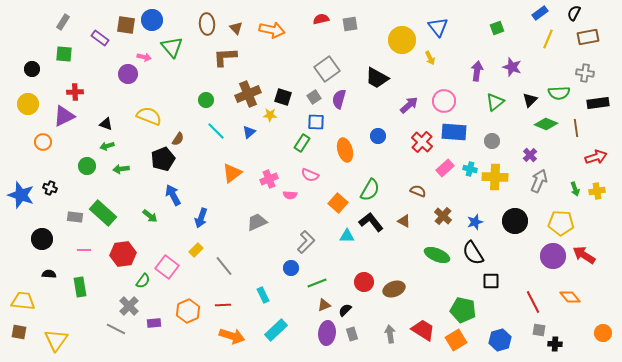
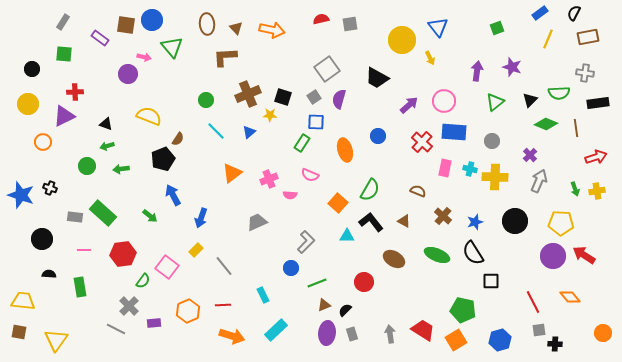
pink rectangle at (445, 168): rotated 36 degrees counterclockwise
brown ellipse at (394, 289): moved 30 px up; rotated 50 degrees clockwise
gray square at (539, 330): rotated 16 degrees counterclockwise
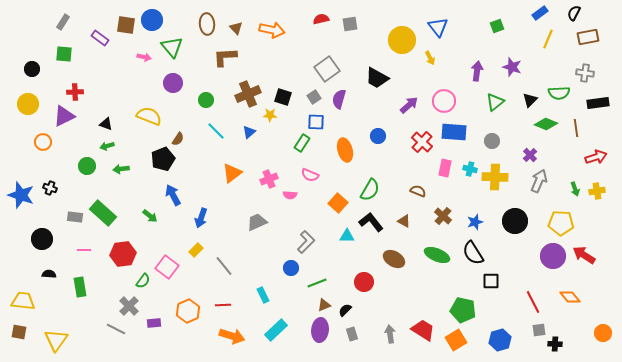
green square at (497, 28): moved 2 px up
purple circle at (128, 74): moved 45 px right, 9 px down
purple ellipse at (327, 333): moved 7 px left, 3 px up
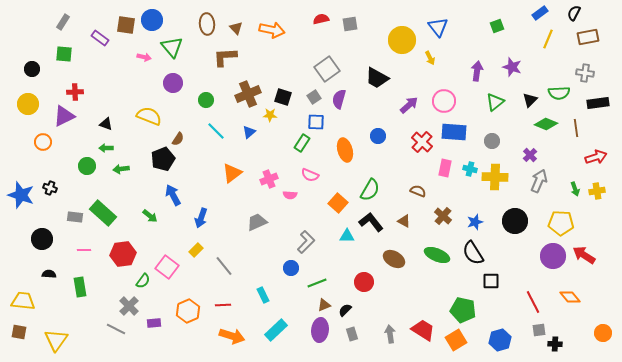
green arrow at (107, 146): moved 1 px left, 2 px down; rotated 16 degrees clockwise
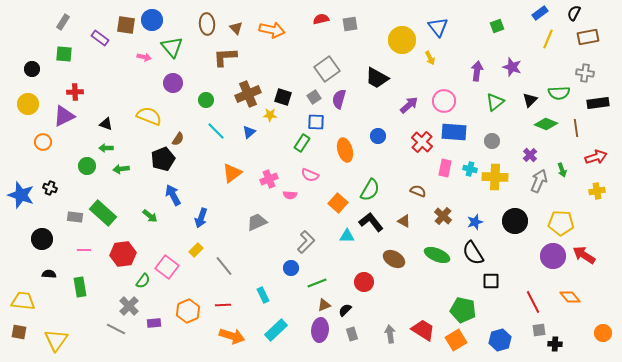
green arrow at (575, 189): moved 13 px left, 19 px up
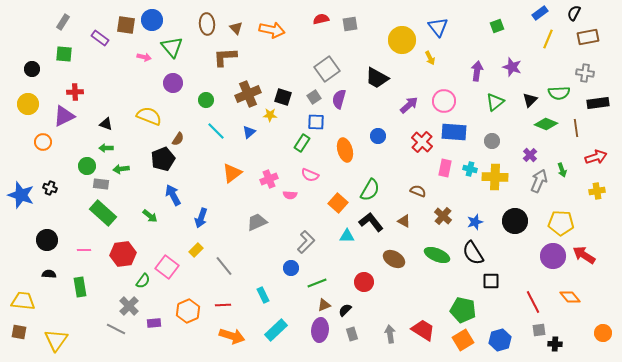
gray rectangle at (75, 217): moved 26 px right, 33 px up
black circle at (42, 239): moved 5 px right, 1 px down
orange square at (456, 340): moved 7 px right
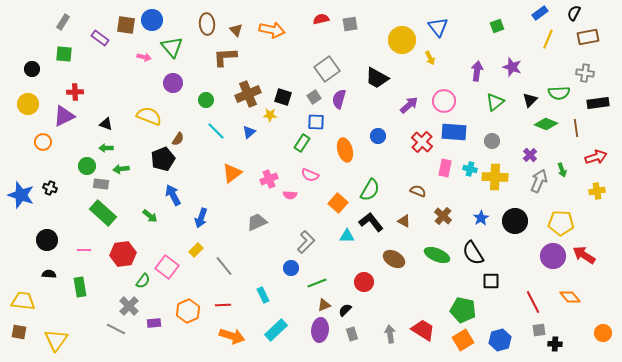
brown triangle at (236, 28): moved 2 px down
blue star at (475, 222): moved 6 px right, 4 px up; rotated 14 degrees counterclockwise
